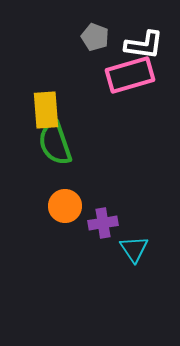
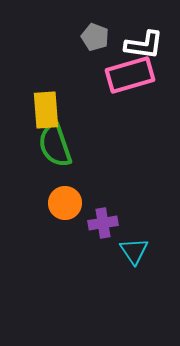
green semicircle: moved 2 px down
orange circle: moved 3 px up
cyan triangle: moved 2 px down
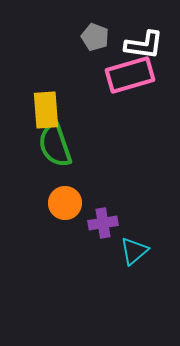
cyan triangle: rotated 24 degrees clockwise
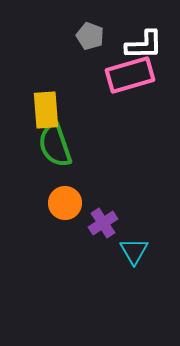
gray pentagon: moved 5 px left, 1 px up
white L-shape: rotated 9 degrees counterclockwise
purple cross: rotated 24 degrees counterclockwise
cyan triangle: rotated 20 degrees counterclockwise
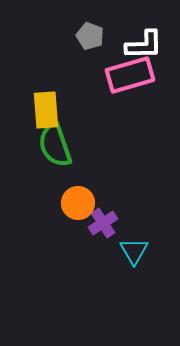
orange circle: moved 13 px right
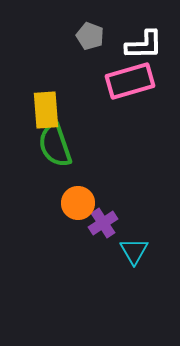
pink rectangle: moved 6 px down
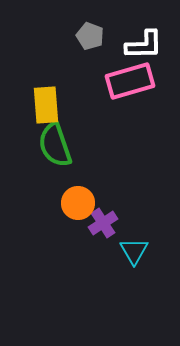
yellow rectangle: moved 5 px up
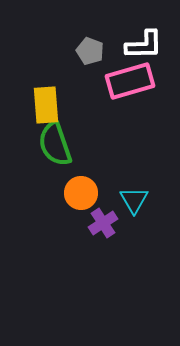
gray pentagon: moved 15 px down
green semicircle: moved 1 px up
orange circle: moved 3 px right, 10 px up
cyan triangle: moved 51 px up
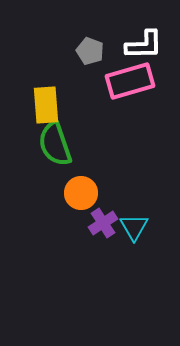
cyan triangle: moved 27 px down
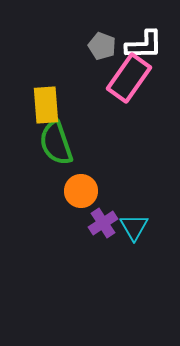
gray pentagon: moved 12 px right, 5 px up
pink rectangle: moved 1 px left, 3 px up; rotated 39 degrees counterclockwise
green semicircle: moved 1 px right, 1 px up
orange circle: moved 2 px up
